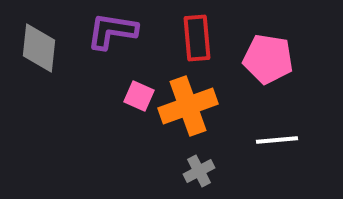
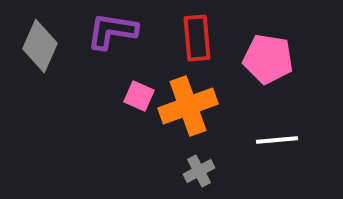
gray diamond: moved 1 px right, 2 px up; rotated 18 degrees clockwise
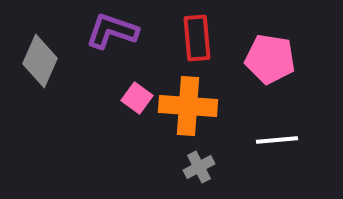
purple L-shape: rotated 10 degrees clockwise
gray diamond: moved 15 px down
pink pentagon: moved 2 px right
pink square: moved 2 px left, 2 px down; rotated 12 degrees clockwise
orange cross: rotated 24 degrees clockwise
gray cross: moved 4 px up
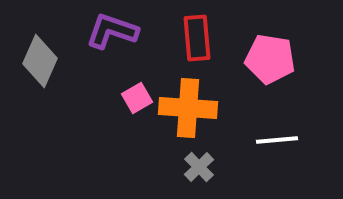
pink square: rotated 24 degrees clockwise
orange cross: moved 2 px down
gray cross: rotated 16 degrees counterclockwise
